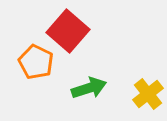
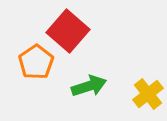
orange pentagon: rotated 12 degrees clockwise
green arrow: moved 2 px up
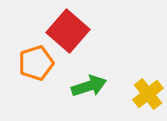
orange pentagon: moved 1 px down; rotated 16 degrees clockwise
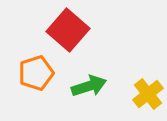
red square: moved 1 px up
orange pentagon: moved 10 px down
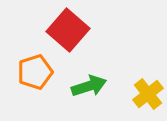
orange pentagon: moved 1 px left, 1 px up
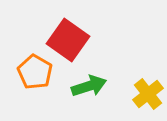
red square: moved 10 px down; rotated 6 degrees counterclockwise
orange pentagon: rotated 24 degrees counterclockwise
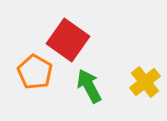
green arrow: rotated 100 degrees counterclockwise
yellow cross: moved 3 px left, 12 px up
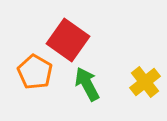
green arrow: moved 2 px left, 2 px up
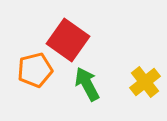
orange pentagon: moved 2 px up; rotated 28 degrees clockwise
